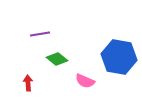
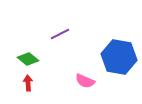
purple line: moved 20 px right; rotated 18 degrees counterclockwise
green diamond: moved 29 px left
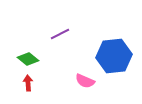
blue hexagon: moved 5 px left, 1 px up; rotated 16 degrees counterclockwise
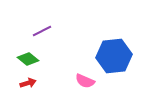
purple line: moved 18 px left, 3 px up
red arrow: rotated 77 degrees clockwise
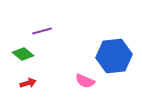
purple line: rotated 12 degrees clockwise
green diamond: moved 5 px left, 5 px up
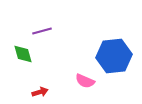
green diamond: rotated 35 degrees clockwise
red arrow: moved 12 px right, 9 px down
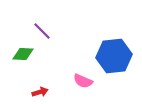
purple line: rotated 60 degrees clockwise
green diamond: rotated 70 degrees counterclockwise
pink semicircle: moved 2 px left
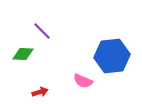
blue hexagon: moved 2 px left
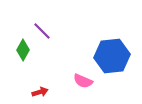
green diamond: moved 4 px up; rotated 65 degrees counterclockwise
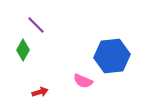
purple line: moved 6 px left, 6 px up
